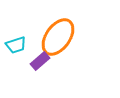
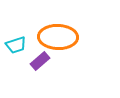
orange ellipse: rotated 57 degrees clockwise
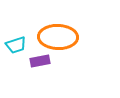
purple rectangle: rotated 30 degrees clockwise
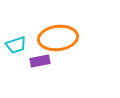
orange ellipse: moved 1 px down; rotated 9 degrees counterclockwise
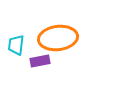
cyan trapezoid: rotated 115 degrees clockwise
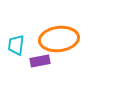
orange ellipse: moved 1 px right, 1 px down
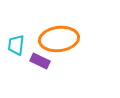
purple rectangle: rotated 36 degrees clockwise
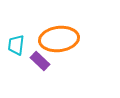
purple rectangle: rotated 18 degrees clockwise
